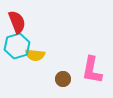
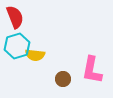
red semicircle: moved 2 px left, 5 px up
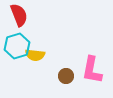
red semicircle: moved 4 px right, 2 px up
brown circle: moved 3 px right, 3 px up
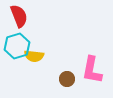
red semicircle: moved 1 px down
yellow semicircle: moved 1 px left, 1 px down
brown circle: moved 1 px right, 3 px down
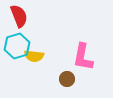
pink L-shape: moved 9 px left, 13 px up
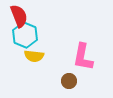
cyan hexagon: moved 8 px right, 11 px up; rotated 20 degrees counterclockwise
brown circle: moved 2 px right, 2 px down
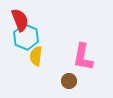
red semicircle: moved 1 px right, 4 px down
cyan hexagon: moved 1 px right, 2 px down
yellow semicircle: moved 2 px right; rotated 90 degrees clockwise
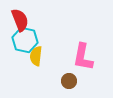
cyan hexagon: moved 1 px left, 3 px down; rotated 10 degrees counterclockwise
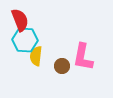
cyan hexagon: rotated 10 degrees counterclockwise
brown circle: moved 7 px left, 15 px up
